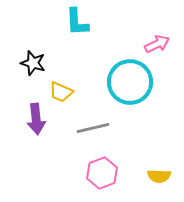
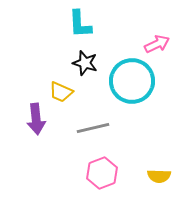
cyan L-shape: moved 3 px right, 2 px down
black star: moved 52 px right
cyan circle: moved 2 px right, 1 px up
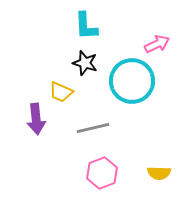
cyan L-shape: moved 6 px right, 2 px down
yellow semicircle: moved 3 px up
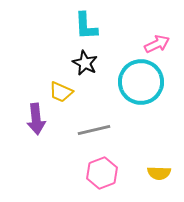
black star: rotated 10 degrees clockwise
cyan circle: moved 9 px right, 1 px down
gray line: moved 1 px right, 2 px down
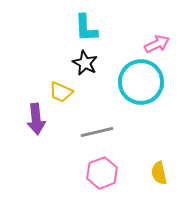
cyan L-shape: moved 2 px down
gray line: moved 3 px right, 2 px down
yellow semicircle: rotated 75 degrees clockwise
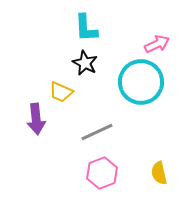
gray line: rotated 12 degrees counterclockwise
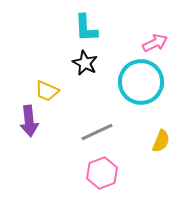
pink arrow: moved 2 px left, 1 px up
yellow trapezoid: moved 14 px left, 1 px up
purple arrow: moved 7 px left, 2 px down
yellow semicircle: moved 2 px right, 32 px up; rotated 145 degrees counterclockwise
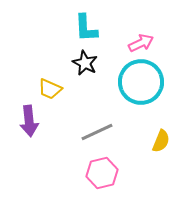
pink arrow: moved 14 px left
yellow trapezoid: moved 3 px right, 2 px up
pink hexagon: rotated 8 degrees clockwise
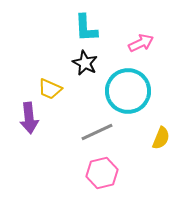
cyan circle: moved 13 px left, 9 px down
purple arrow: moved 3 px up
yellow semicircle: moved 3 px up
